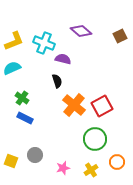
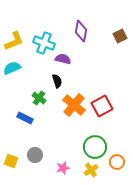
purple diamond: rotated 60 degrees clockwise
green cross: moved 17 px right
green circle: moved 8 px down
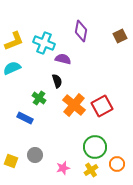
orange circle: moved 2 px down
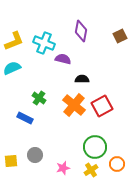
black semicircle: moved 25 px right, 2 px up; rotated 72 degrees counterclockwise
yellow square: rotated 24 degrees counterclockwise
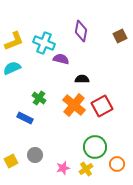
purple semicircle: moved 2 px left
yellow square: rotated 24 degrees counterclockwise
yellow cross: moved 5 px left, 1 px up
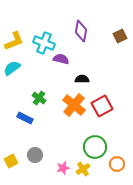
cyan semicircle: rotated 12 degrees counterclockwise
yellow cross: moved 3 px left
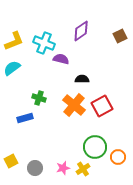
purple diamond: rotated 45 degrees clockwise
green cross: rotated 16 degrees counterclockwise
blue rectangle: rotated 42 degrees counterclockwise
gray circle: moved 13 px down
orange circle: moved 1 px right, 7 px up
